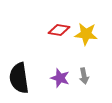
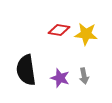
black semicircle: moved 7 px right, 8 px up
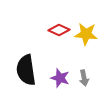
red diamond: rotated 15 degrees clockwise
gray arrow: moved 2 px down
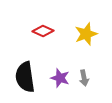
red diamond: moved 16 px left, 1 px down
yellow star: rotated 25 degrees counterclockwise
black semicircle: moved 1 px left, 7 px down
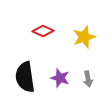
yellow star: moved 2 px left, 3 px down
gray arrow: moved 4 px right, 1 px down
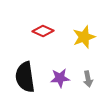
purple star: rotated 24 degrees counterclockwise
